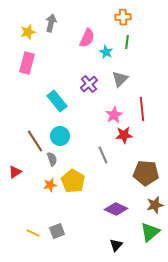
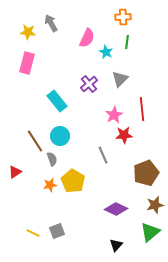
gray arrow: rotated 42 degrees counterclockwise
yellow star: rotated 21 degrees clockwise
brown pentagon: rotated 25 degrees counterclockwise
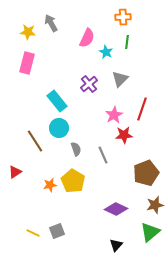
red line: rotated 25 degrees clockwise
cyan circle: moved 1 px left, 8 px up
gray semicircle: moved 24 px right, 10 px up
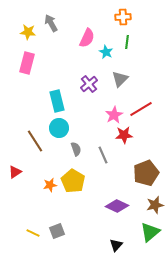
cyan rectangle: rotated 25 degrees clockwise
red line: moved 1 px left; rotated 40 degrees clockwise
purple diamond: moved 1 px right, 3 px up
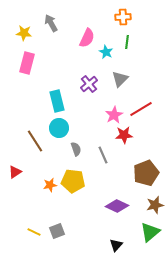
yellow star: moved 4 px left, 1 px down
yellow pentagon: rotated 25 degrees counterclockwise
yellow line: moved 1 px right, 1 px up
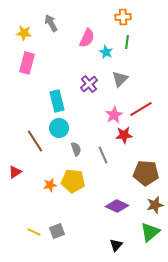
brown pentagon: rotated 25 degrees clockwise
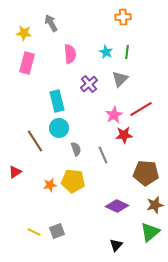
pink semicircle: moved 17 px left, 16 px down; rotated 30 degrees counterclockwise
green line: moved 10 px down
